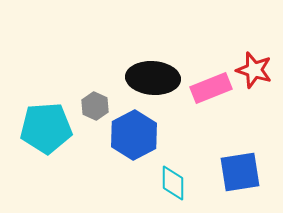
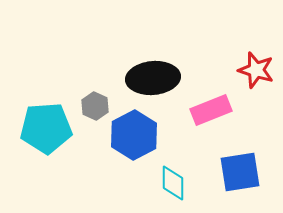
red star: moved 2 px right
black ellipse: rotated 9 degrees counterclockwise
pink rectangle: moved 22 px down
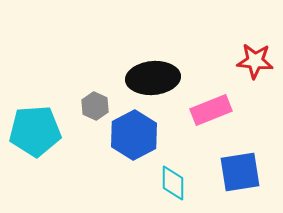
red star: moved 1 px left, 9 px up; rotated 12 degrees counterclockwise
cyan pentagon: moved 11 px left, 3 px down
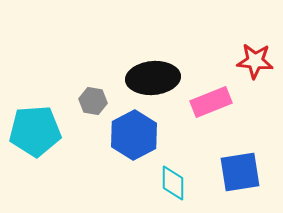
gray hexagon: moved 2 px left, 5 px up; rotated 16 degrees counterclockwise
pink rectangle: moved 8 px up
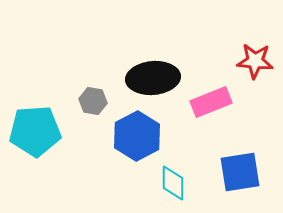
blue hexagon: moved 3 px right, 1 px down
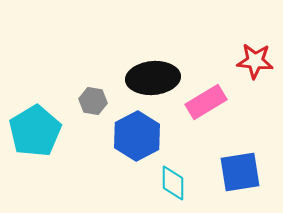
pink rectangle: moved 5 px left; rotated 9 degrees counterclockwise
cyan pentagon: rotated 27 degrees counterclockwise
